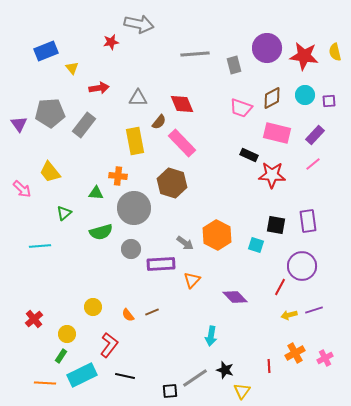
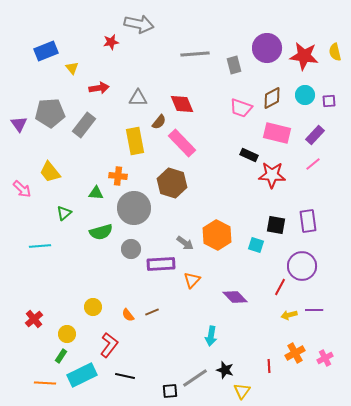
purple line at (314, 310): rotated 18 degrees clockwise
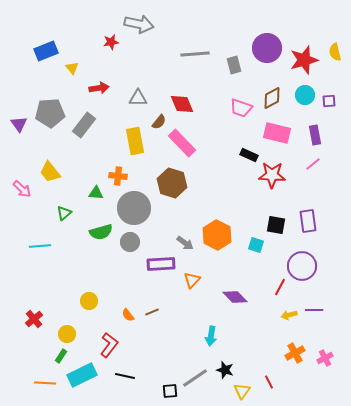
red star at (304, 56): moved 4 px down; rotated 24 degrees counterclockwise
purple rectangle at (315, 135): rotated 54 degrees counterclockwise
gray circle at (131, 249): moved 1 px left, 7 px up
yellow circle at (93, 307): moved 4 px left, 6 px up
red line at (269, 366): moved 16 px down; rotated 24 degrees counterclockwise
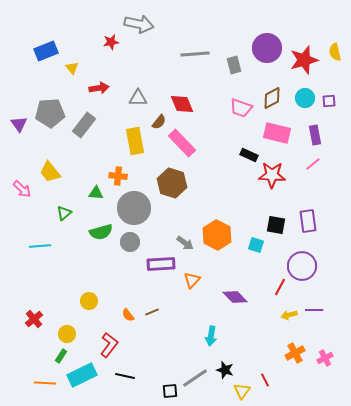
cyan circle at (305, 95): moved 3 px down
red line at (269, 382): moved 4 px left, 2 px up
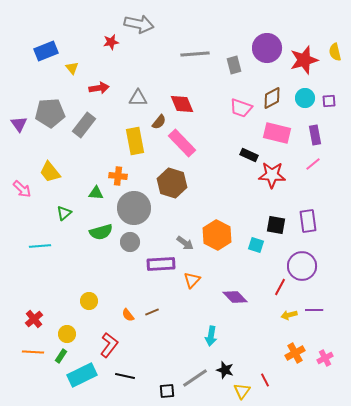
orange line at (45, 383): moved 12 px left, 31 px up
black square at (170, 391): moved 3 px left
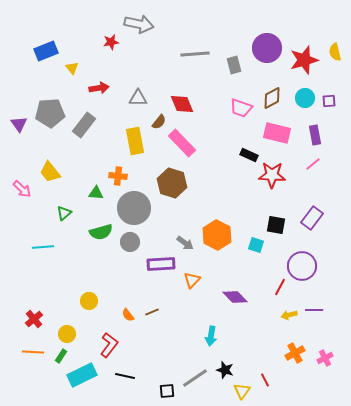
purple rectangle at (308, 221): moved 4 px right, 3 px up; rotated 45 degrees clockwise
cyan line at (40, 246): moved 3 px right, 1 px down
